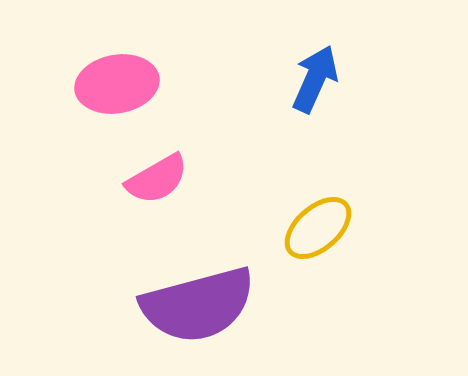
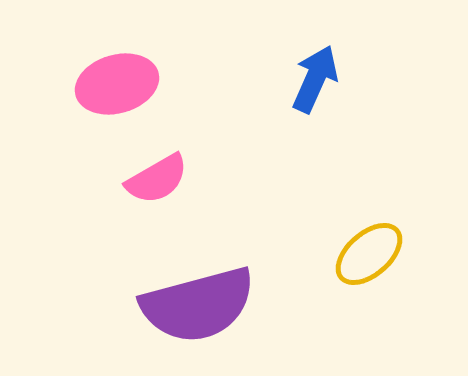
pink ellipse: rotated 6 degrees counterclockwise
yellow ellipse: moved 51 px right, 26 px down
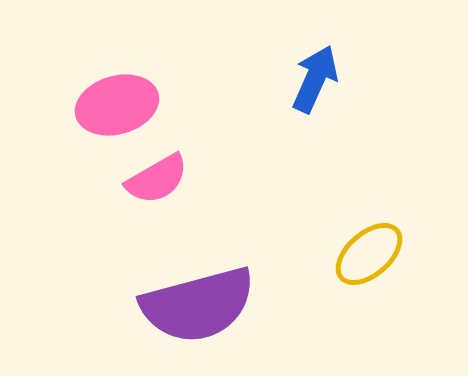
pink ellipse: moved 21 px down
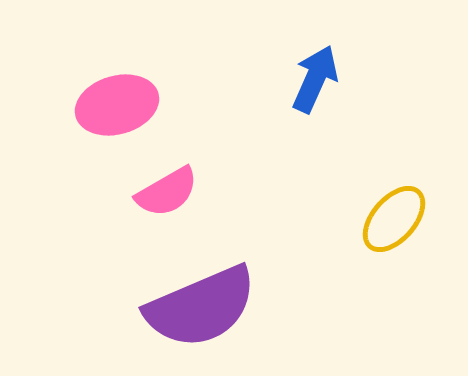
pink semicircle: moved 10 px right, 13 px down
yellow ellipse: moved 25 px right, 35 px up; rotated 8 degrees counterclockwise
purple semicircle: moved 3 px right, 2 px down; rotated 8 degrees counterclockwise
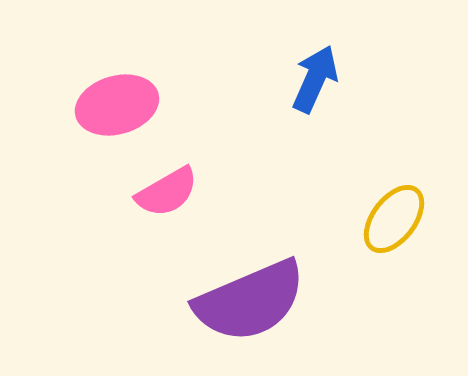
yellow ellipse: rotated 4 degrees counterclockwise
purple semicircle: moved 49 px right, 6 px up
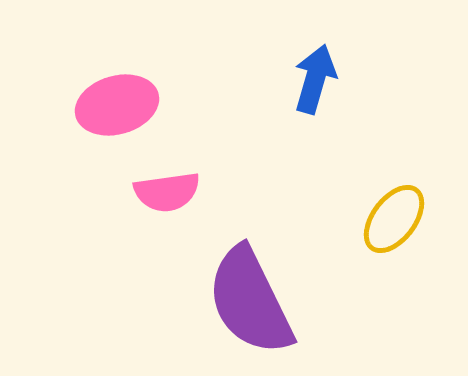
blue arrow: rotated 8 degrees counterclockwise
pink semicircle: rotated 22 degrees clockwise
purple semicircle: rotated 87 degrees clockwise
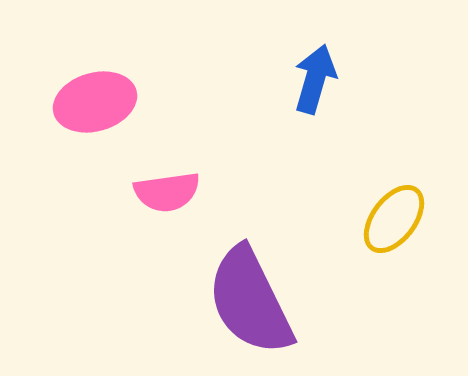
pink ellipse: moved 22 px left, 3 px up
